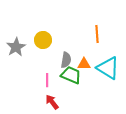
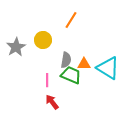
orange line: moved 26 px left, 14 px up; rotated 36 degrees clockwise
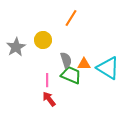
orange line: moved 2 px up
gray semicircle: rotated 28 degrees counterclockwise
red arrow: moved 3 px left, 3 px up
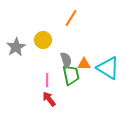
green trapezoid: rotated 55 degrees clockwise
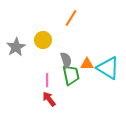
orange triangle: moved 3 px right
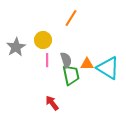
pink line: moved 20 px up
red arrow: moved 3 px right, 4 px down
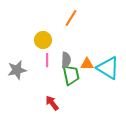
gray star: moved 1 px right, 23 px down; rotated 18 degrees clockwise
gray semicircle: rotated 21 degrees clockwise
